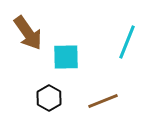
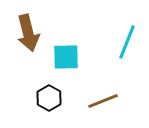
brown arrow: rotated 21 degrees clockwise
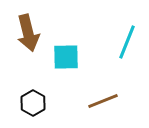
black hexagon: moved 16 px left, 5 px down
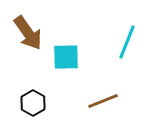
brown arrow: rotated 21 degrees counterclockwise
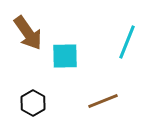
cyan square: moved 1 px left, 1 px up
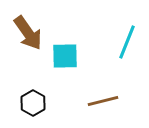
brown line: rotated 8 degrees clockwise
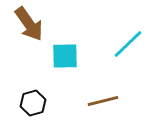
brown arrow: moved 1 px right, 9 px up
cyan line: moved 1 px right, 2 px down; rotated 24 degrees clockwise
black hexagon: rotated 15 degrees clockwise
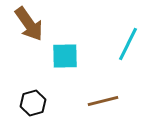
cyan line: rotated 20 degrees counterclockwise
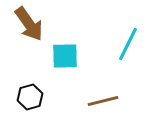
black hexagon: moved 3 px left, 6 px up
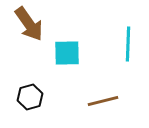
cyan line: rotated 24 degrees counterclockwise
cyan square: moved 2 px right, 3 px up
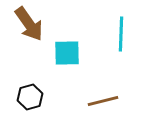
cyan line: moved 7 px left, 10 px up
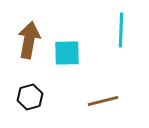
brown arrow: moved 16 px down; rotated 135 degrees counterclockwise
cyan line: moved 4 px up
